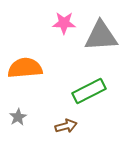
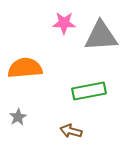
green rectangle: rotated 16 degrees clockwise
brown arrow: moved 5 px right, 5 px down; rotated 150 degrees counterclockwise
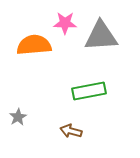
pink star: moved 1 px right
orange semicircle: moved 9 px right, 23 px up
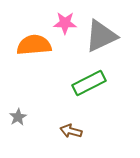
gray triangle: rotated 21 degrees counterclockwise
green rectangle: moved 8 px up; rotated 16 degrees counterclockwise
